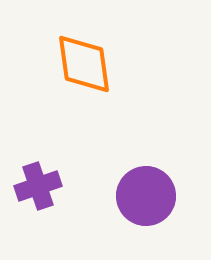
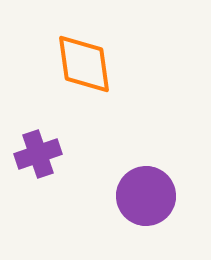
purple cross: moved 32 px up
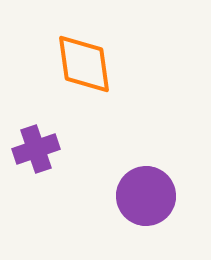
purple cross: moved 2 px left, 5 px up
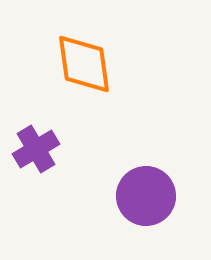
purple cross: rotated 12 degrees counterclockwise
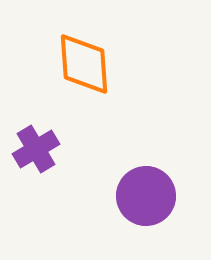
orange diamond: rotated 4 degrees clockwise
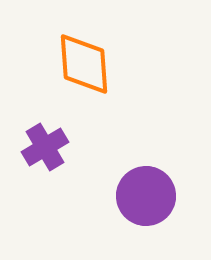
purple cross: moved 9 px right, 2 px up
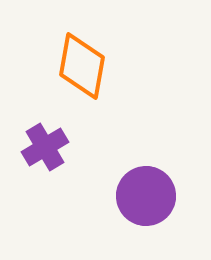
orange diamond: moved 2 px left, 2 px down; rotated 14 degrees clockwise
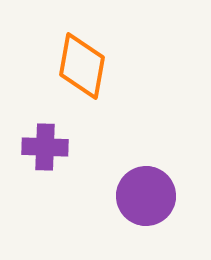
purple cross: rotated 33 degrees clockwise
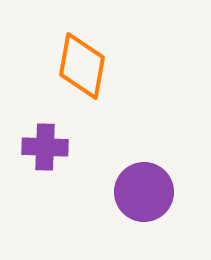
purple circle: moved 2 px left, 4 px up
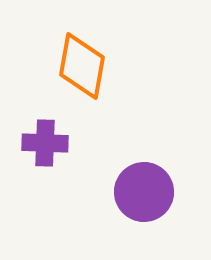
purple cross: moved 4 px up
